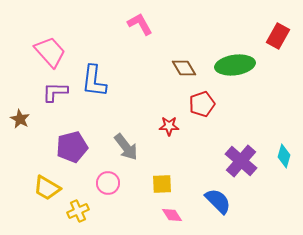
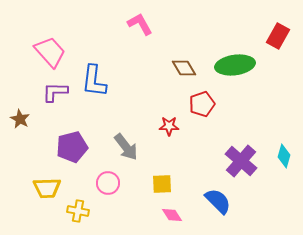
yellow trapezoid: rotated 32 degrees counterclockwise
yellow cross: rotated 35 degrees clockwise
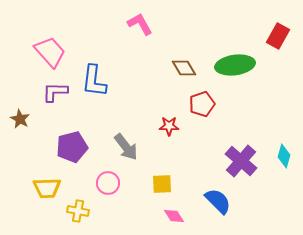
pink diamond: moved 2 px right, 1 px down
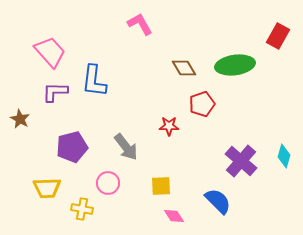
yellow square: moved 1 px left, 2 px down
yellow cross: moved 4 px right, 2 px up
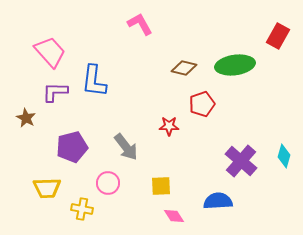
brown diamond: rotated 45 degrees counterclockwise
brown star: moved 6 px right, 1 px up
blue semicircle: rotated 48 degrees counterclockwise
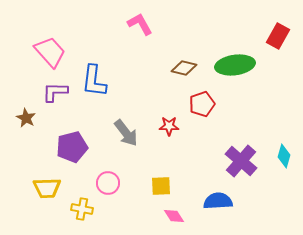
gray arrow: moved 14 px up
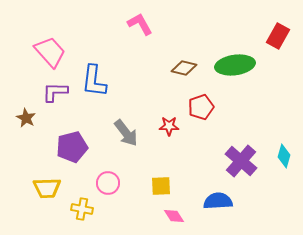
red pentagon: moved 1 px left, 3 px down
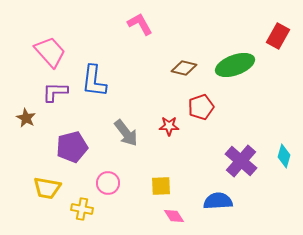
green ellipse: rotated 12 degrees counterclockwise
yellow trapezoid: rotated 12 degrees clockwise
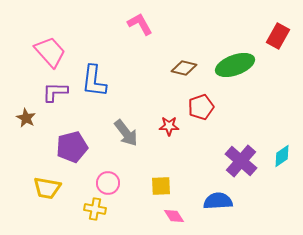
cyan diamond: moved 2 px left; rotated 40 degrees clockwise
yellow cross: moved 13 px right
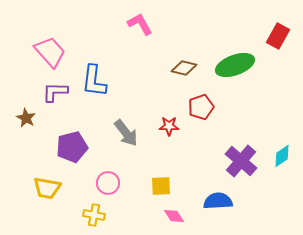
yellow cross: moved 1 px left, 6 px down
